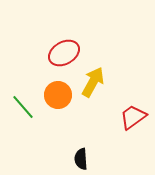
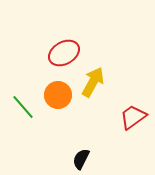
black semicircle: rotated 30 degrees clockwise
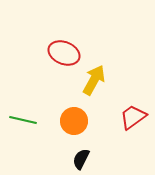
red ellipse: rotated 52 degrees clockwise
yellow arrow: moved 1 px right, 2 px up
orange circle: moved 16 px right, 26 px down
green line: moved 13 px down; rotated 36 degrees counterclockwise
